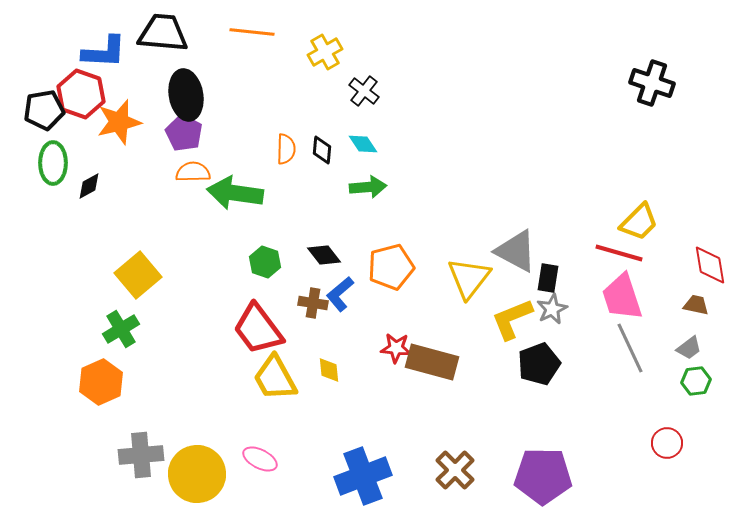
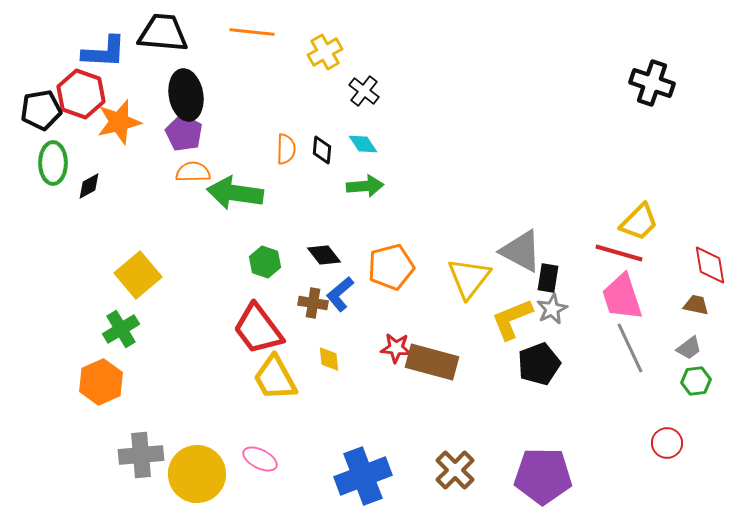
black pentagon at (44, 110): moved 3 px left
green arrow at (368, 187): moved 3 px left, 1 px up
gray triangle at (516, 251): moved 5 px right
yellow diamond at (329, 370): moved 11 px up
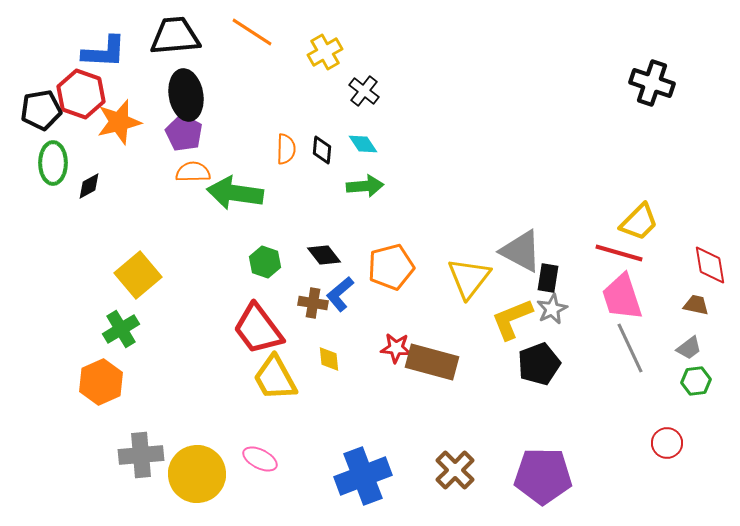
orange line at (252, 32): rotated 27 degrees clockwise
black trapezoid at (163, 33): moved 12 px right, 3 px down; rotated 10 degrees counterclockwise
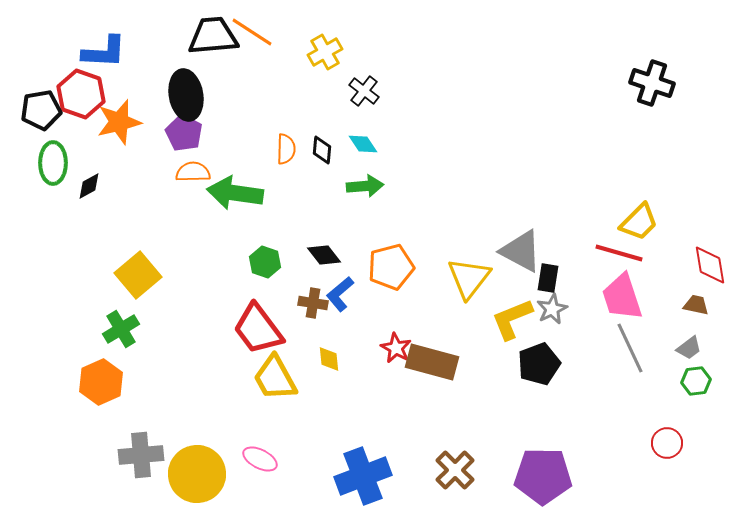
black trapezoid at (175, 36): moved 38 px right
red star at (396, 348): rotated 24 degrees clockwise
